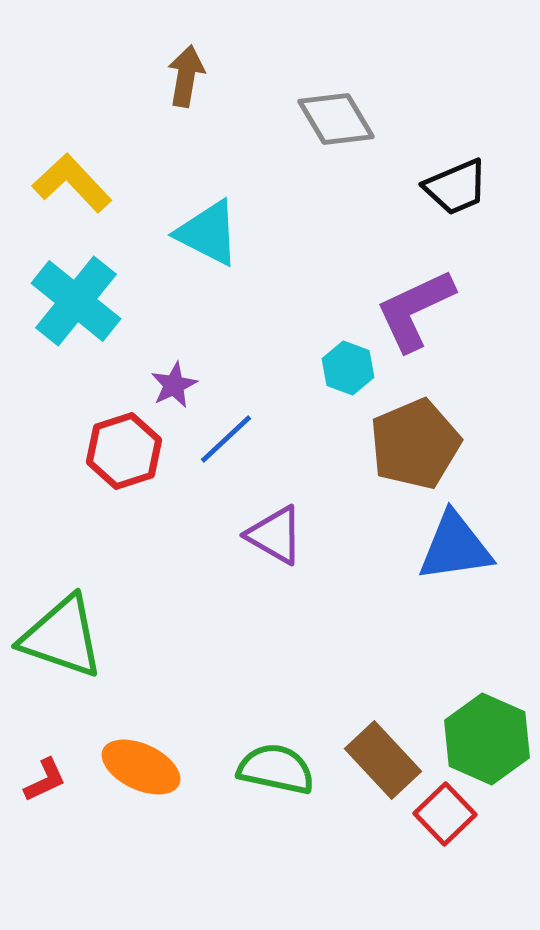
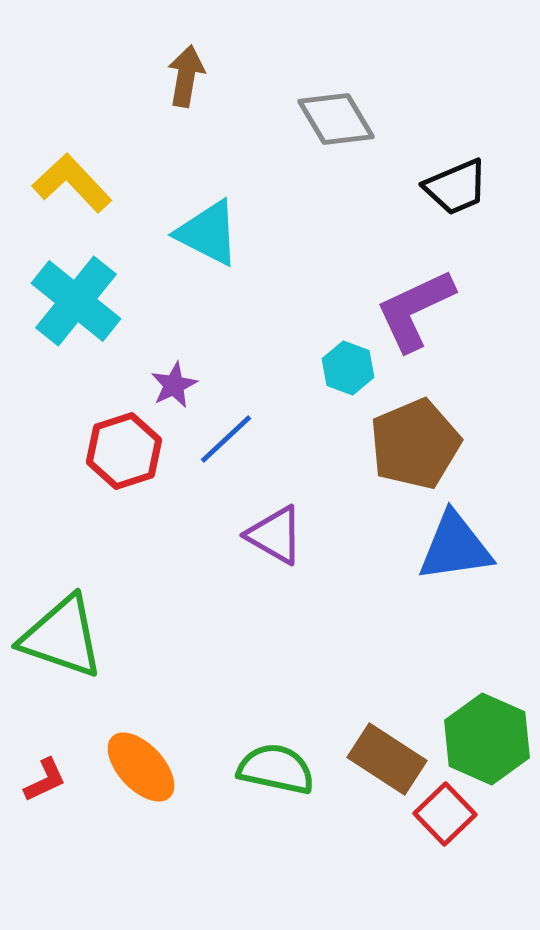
brown rectangle: moved 4 px right, 1 px up; rotated 14 degrees counterclockwise
orange ellipse: rotated 22 degrees clockwise
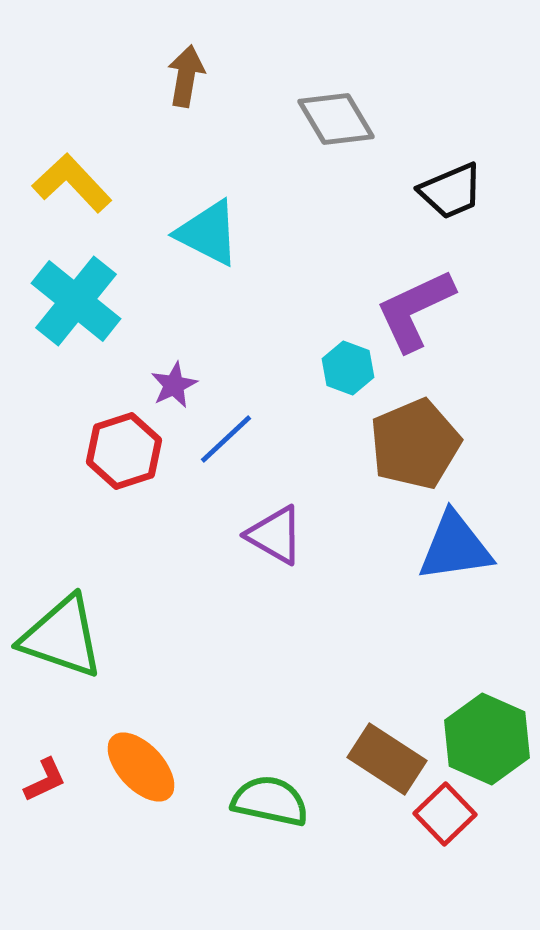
black trapezoid: moved 5 px left, 4 px down
green semicircle: moved 6 px left, 32 px down
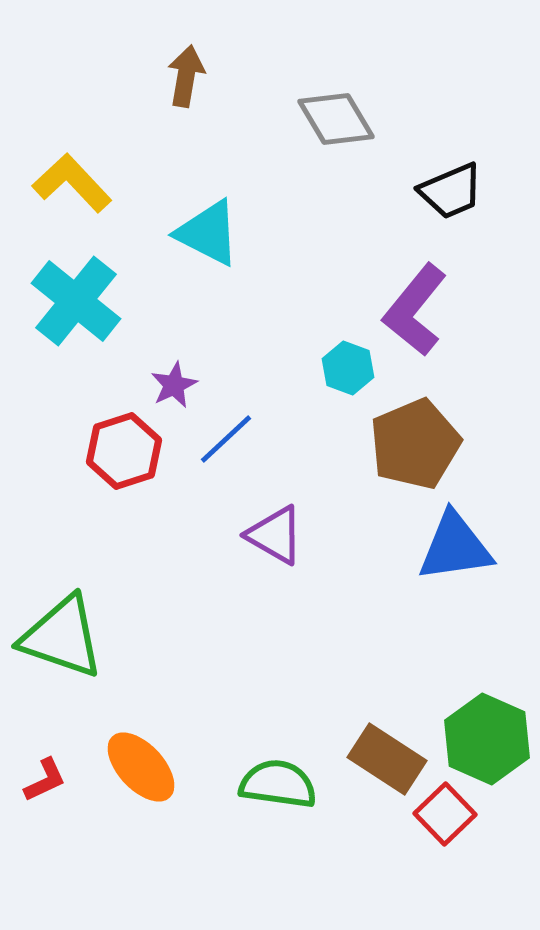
purple L-shape: rotated 26 degrees counterclockwise
green semicircle: moved 8 px right, 17 px up; rotated 4 degrees counterclockwise
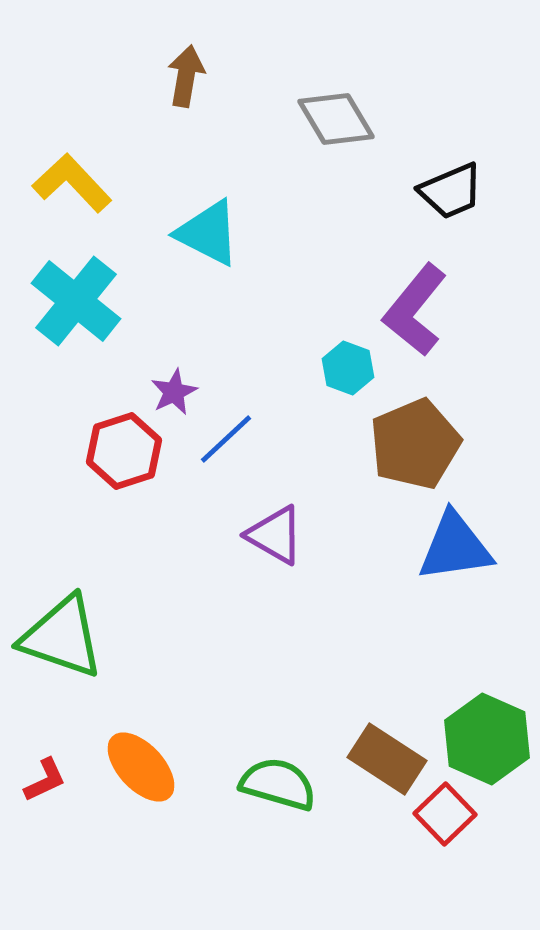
purple star: moved 7 px down
green semicircle: rotated 8 degrees clockwise
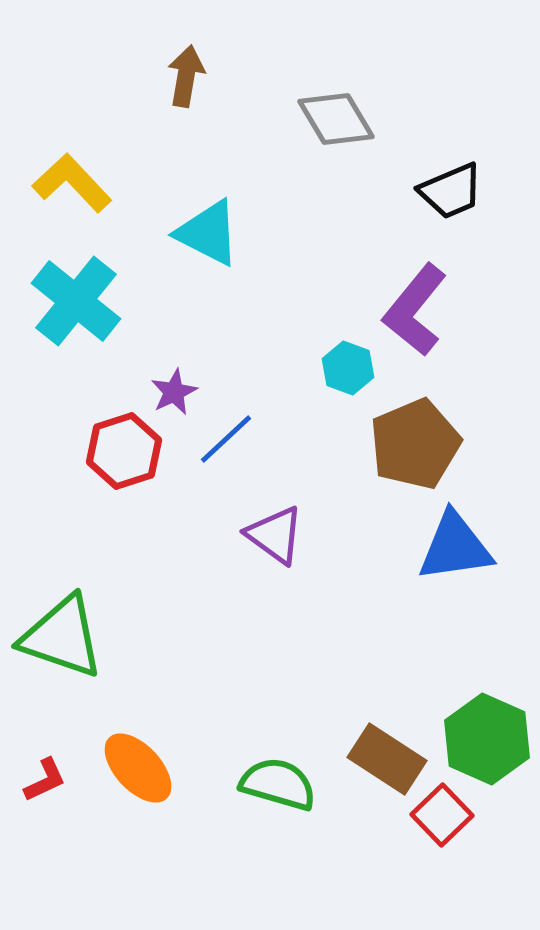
purple triangle: rotated 6 degrees clockwise
orange ellipse: moved 3 px left, 1 px down
red square: moved 3 px left, 1 px down
